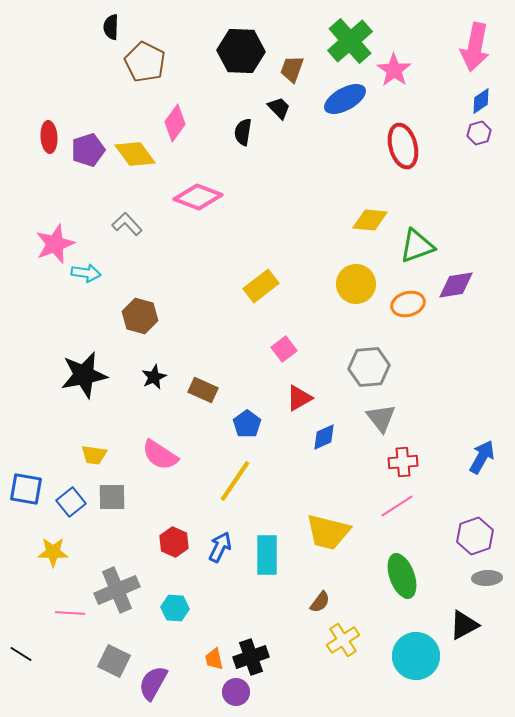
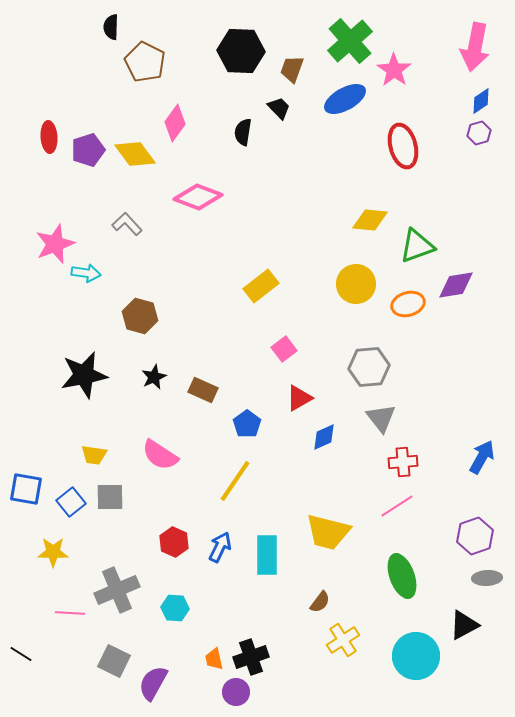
gray square at (112, 497): moved 2 px left
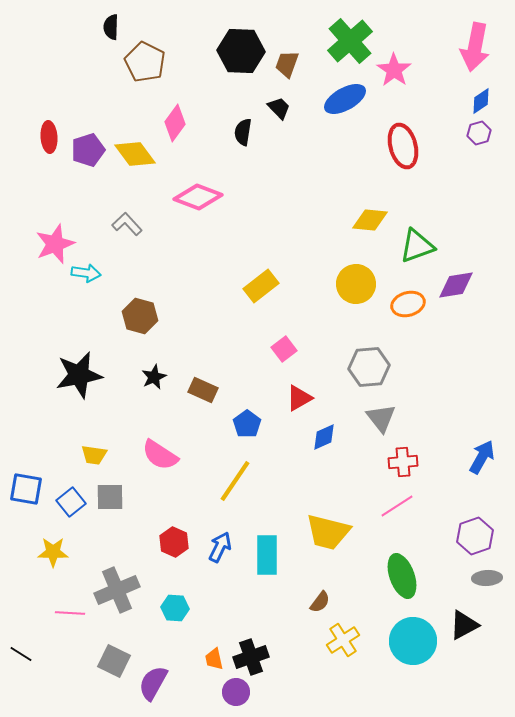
brown trapezoid at (292, 69): moved 5 px left, 5 px up
black star at (84, 375): moved 5 px left
cyan circle at (416, 656): moved 3 px left, 15 px up
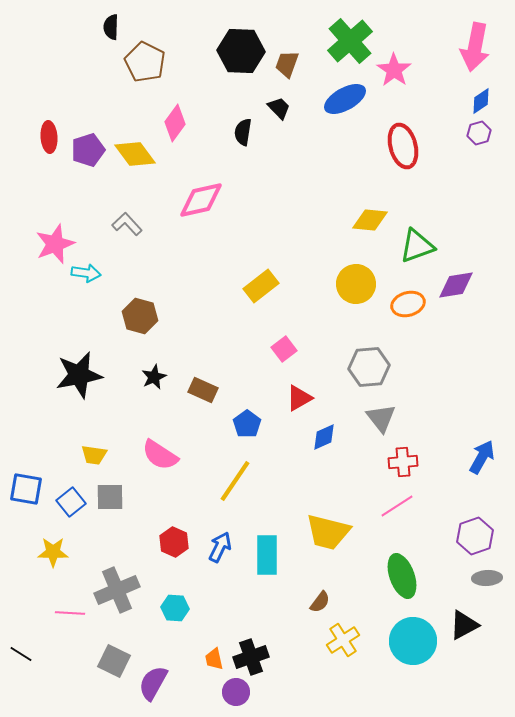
pink diamond at (198, 197): moved 3 px right, 3 px down; rotated 33 degrees counterclockwise
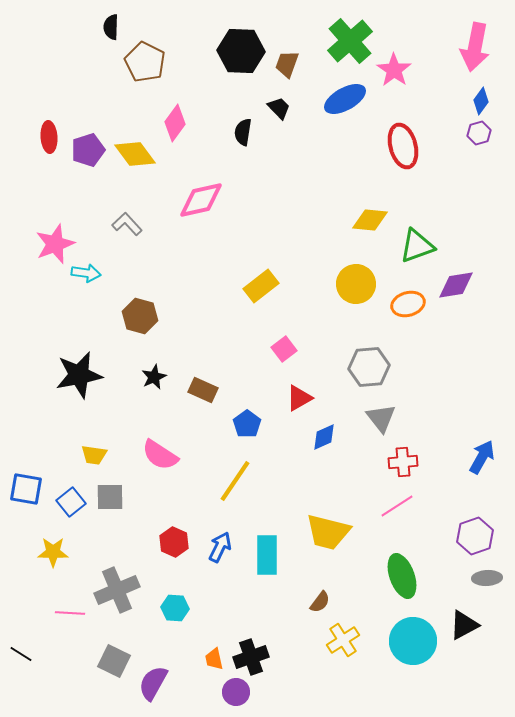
blue diamond at (481, 101): rotated 20 degrees counterclockwise
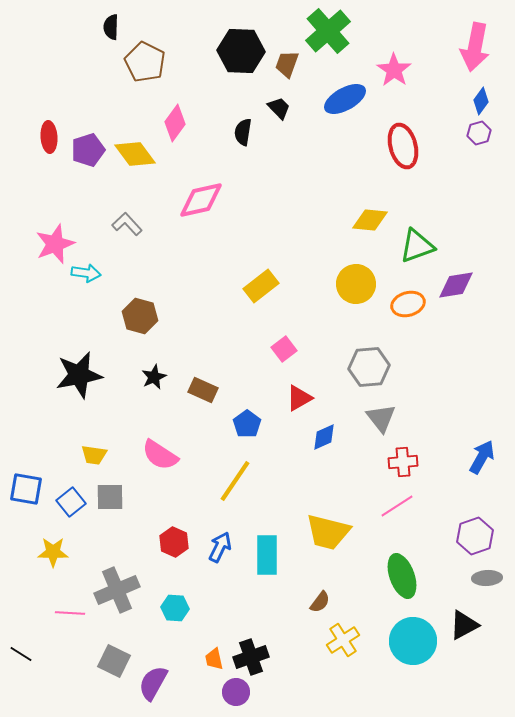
green cross at (350, 41): moved 22 px left, 10 px up
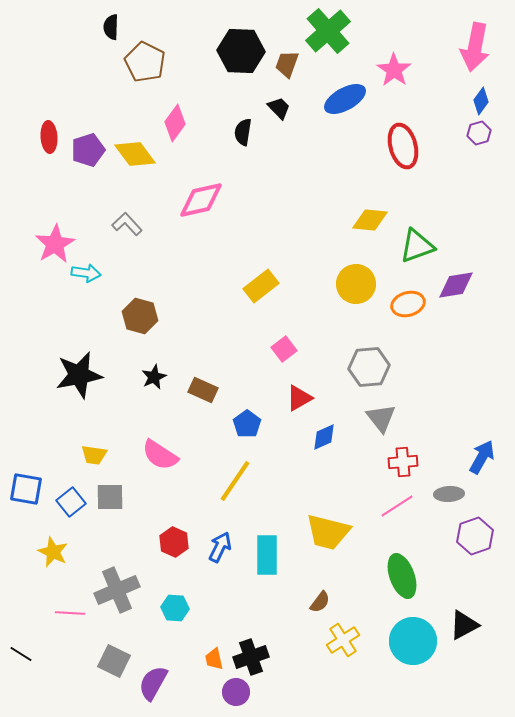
pink star at (55, 244): rotated 9 degrees counterclockwise
yellow star at (53, 552): rotated 24 degrees clockwise
gray ellipse at (487, 578): moved 38 px left, 84 px up
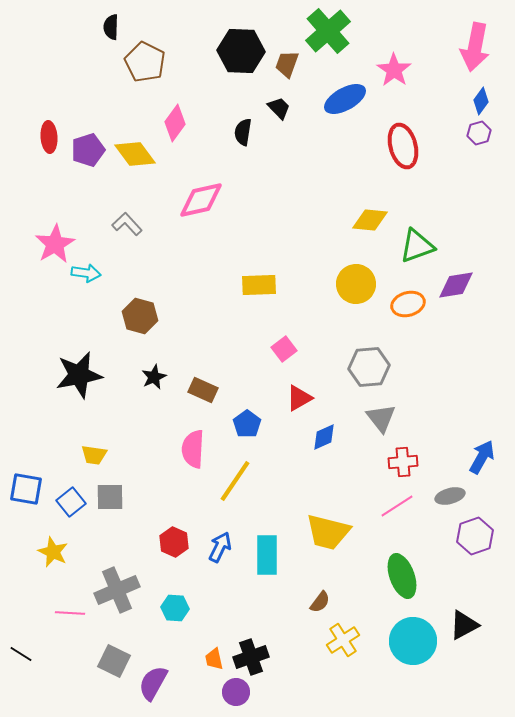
yellow rectangle at (261, 286): moved 2 px left, 1 px up; rotated 36 degrees clockwise
pink semicircle at (160, 455): moved 33 px right, 6 px up; rotated 60 degrees clockwise
gray ellipse at (449, 494): moved 1 px right, 2 px down; rotated 12 degrees counterclockwise
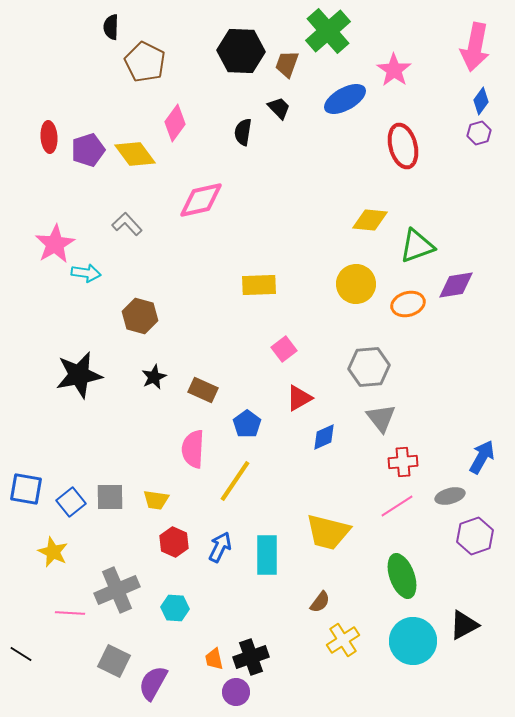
yellow trapezoid at (94, 455): moved 62 px right, 45 px down
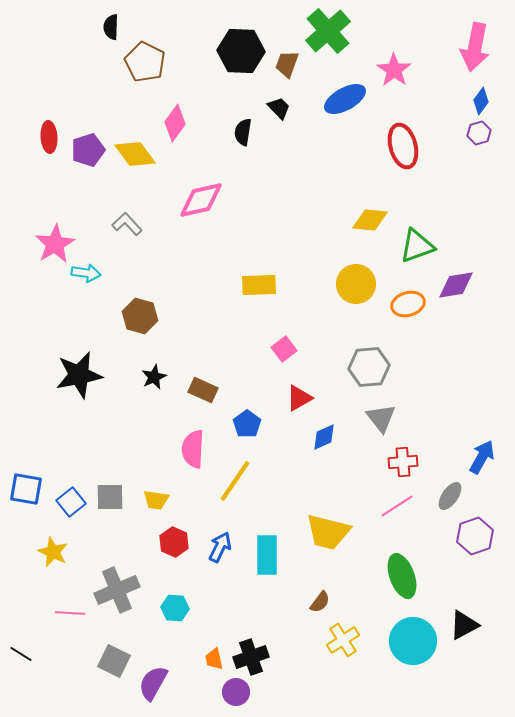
gray ellipse at (450, 496): rotated 40 degrees counterclockwise
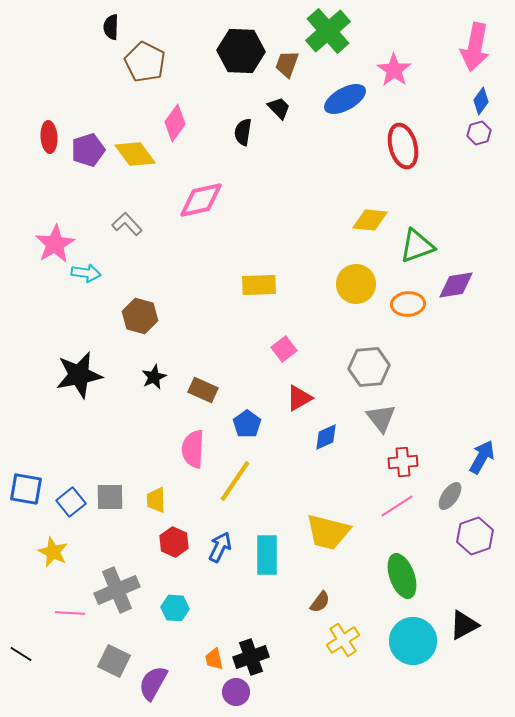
orange ellipse at (408, 304): rotated 12 degrees clockwise
blue diamond at (324, 437): moved 2 px right
yellow trapezoid at (156, 500): rotated 80 degrees clockwise
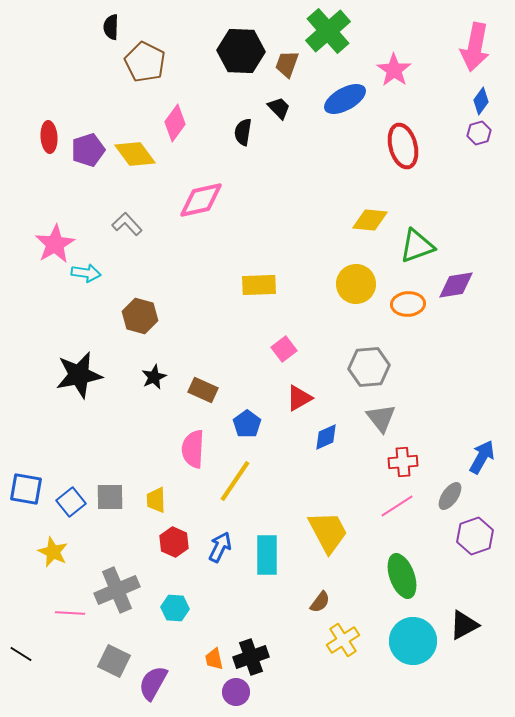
yellow trapezoid at (328, 532): rotated 132 degrees counterclockwise
